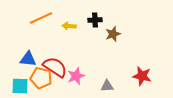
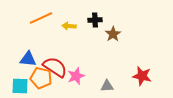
brown star: rotated 14 degrees counterclockwise
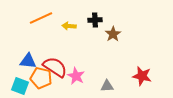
blue triangle: moved 2 px down
pink star: rotated 24 degrees counterclockwise
cyan square: rotated 18 degrees clockwise
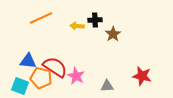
yellow arrow: moved 8 px right
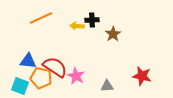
black cross: moved 3 px left
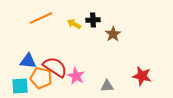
black cross: moved 1 px right
yellow arrow: moved 3 px left, 2 px up; rotated 24 degrees clockwise
cyan square: rotated 24 degrees counterclockwise
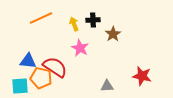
yellow arrow: rotated 40 degrees clockwise
pink star: moved 4 px right, 28 px up
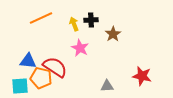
black cross: moved 2 px left
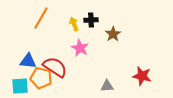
orange line: rotated 35 degrees counterclockwise
